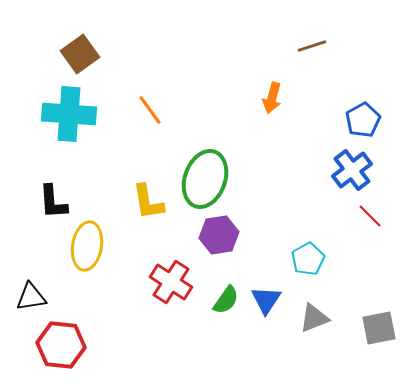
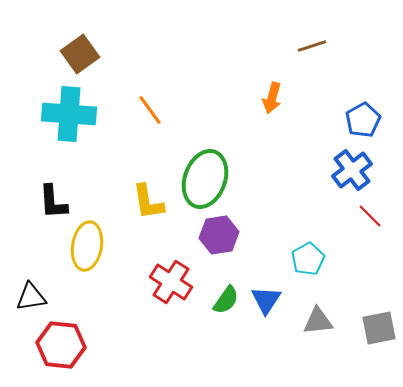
gray triangle: moved 4 px right, 3 px down; rotated 16 degrees clockwise
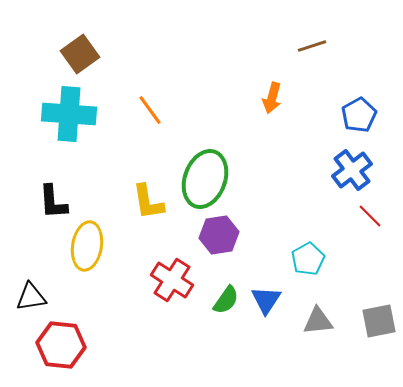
blue pentagon: moved 4 px left, 5 px up
red cross: moved 1 px right, 2 px up
gray square: moved 7 px up
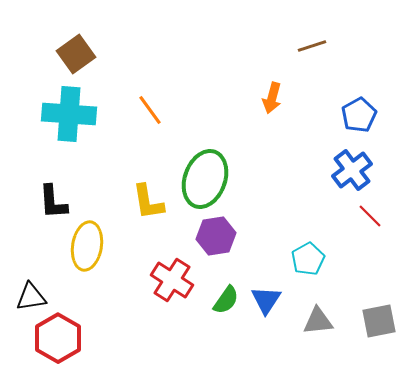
brown square: moved 4 px left
purple hexagon: moved 3 px left, 1 px down
red hexagon: moved 3 px left, 7 px up; rotated 24 degrees clockwise
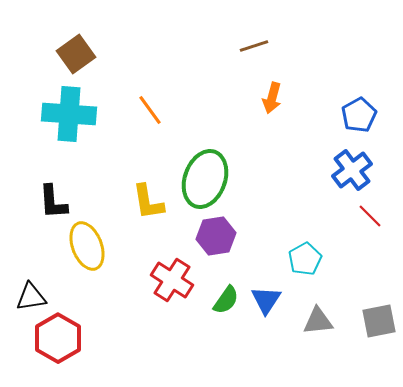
brown line: moved 58 px left
yellow ellipse: rotated 30 degrees counterclockwise
cyan pentagon: moved 3 px left
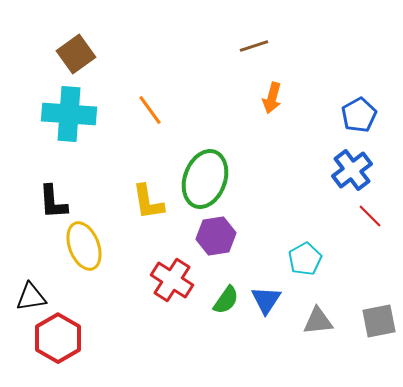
yellow ellipse: moved 3 px left
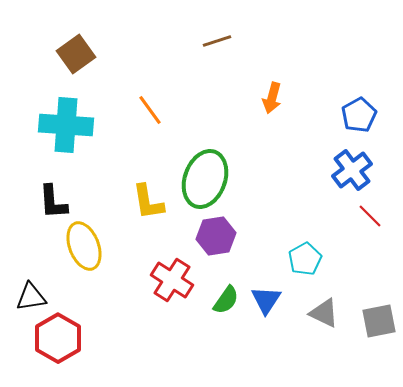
brown line: moved 37 px left, 5 px up
cyan cross: moved 3 px left, 11 px down
gray triangle: moved 6 px right, 8 px up; rotated 32 degrees clockwise
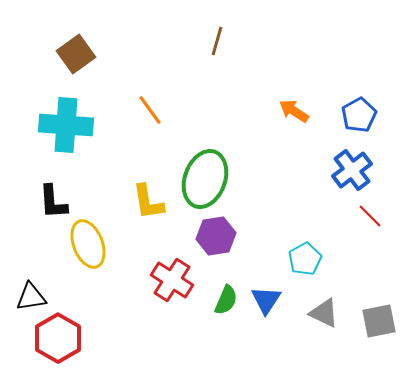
brown line: rotated 56 degrees counterclockwise
orange arrow: moved 22 px right, 13 px down; rotated 108 degrees clockwise
yellow ellipse: moved 4 px right, 2 px up
green semicircle: rotated 12 degrees counterclockwise
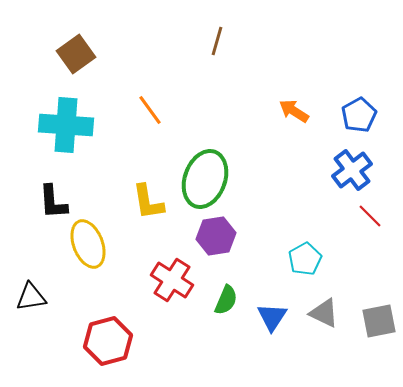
blue triangle: moved 6 px right, 17 px down
red hexagon: moved 50 px right, 3 px down; rotated 15 degrees clockwise
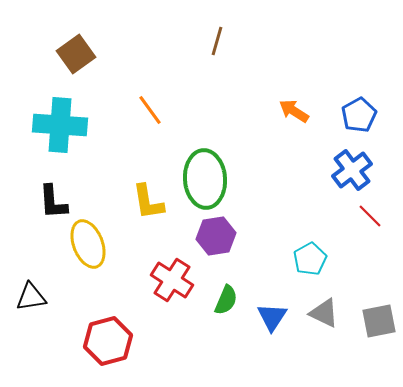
cyan cross: moved 6 px left
green ellipse: rotated 24 degrees counterclockwise
cyan pentagon: moved 5 px right
